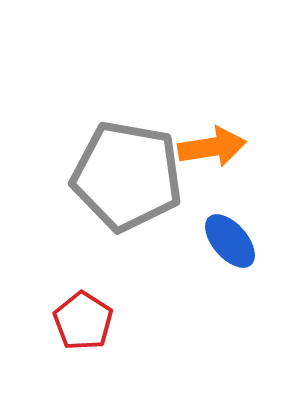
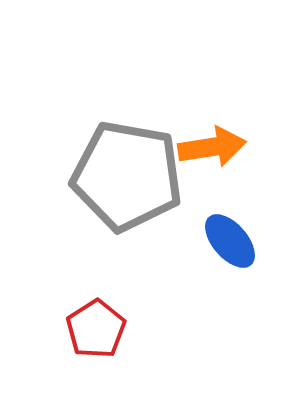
red pentagon: moved 13 px right, 8 px down; rotated 6 degrees clockwise
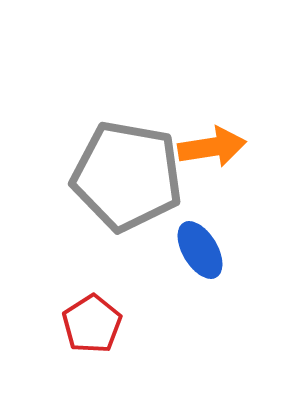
blue ellipse: moved 30 px left, 9 px down; rotated 10 degrees clockwise
red pentagon: moved 4 px left, 5 px up
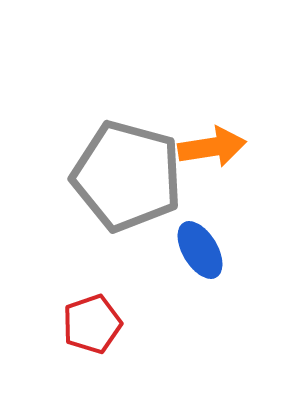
gray pentagon: rotated 5 degrees clockwise
red pentagon: rotated 14 degrees clockwise
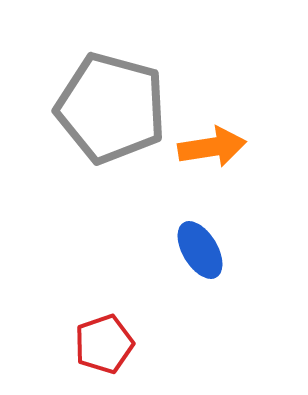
gray pentagon: moved 16 px left, 68 px up
red pentagon: moved 12 px right, 20 px down
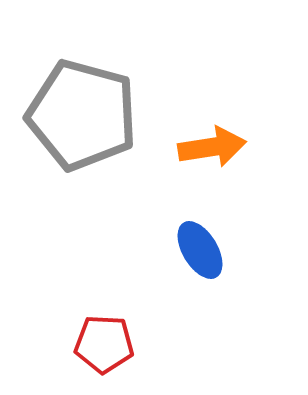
gray pentagon: moved 29 px left, 7 px down
red pentagon: rotated 22 degrees clockwise
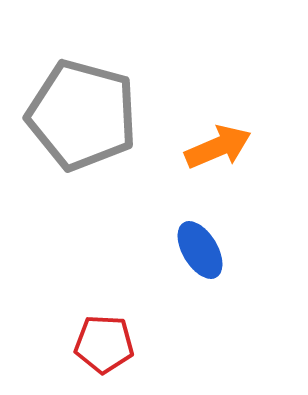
orange arrow: moved 6 px right; rotated 14 degrees counterclockwise
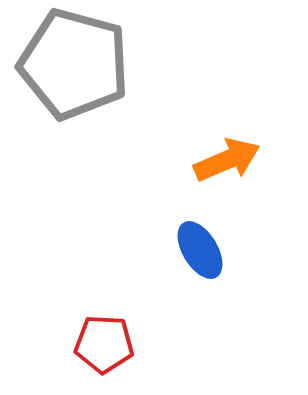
gray pentagon: moved 8 px left, 51 px up
orange arrow: moved 9 px right, 13 px down
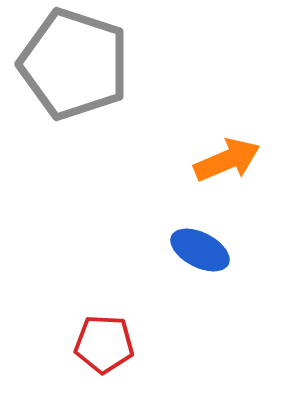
gray pentagon: rotated 3 degrees clockwise
blue ellipse: rotated 32 degrees counterclockwise
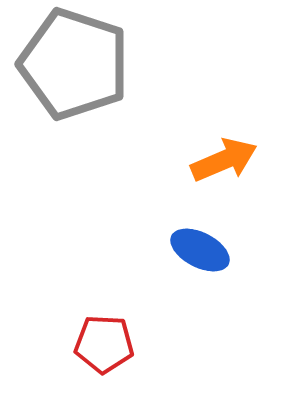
orange arrow: moved 3 px left
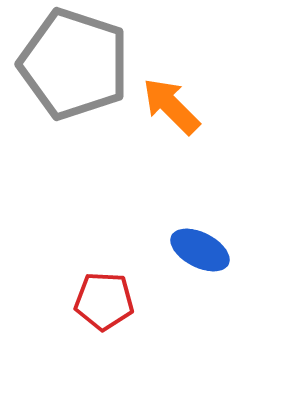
orange arrow: moved 53 px left, 54 px up; rotated 112 degrees counterclockwise
red pentagon: moved 43 px up
